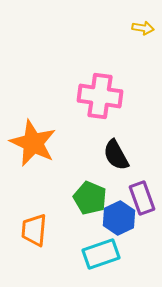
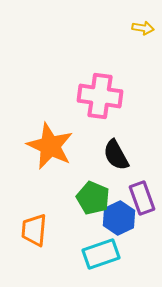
orange star: moved 17 px right, 3 px down
green pentagon: moved 3 px right
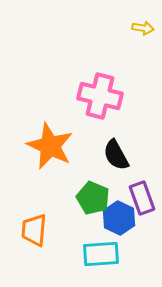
pink cross: rotated 6 degrees clockwise
blue hexagon: rotated 8 degrees counterclockwise
cyan rectangle: rotated 15 degrees clockwise
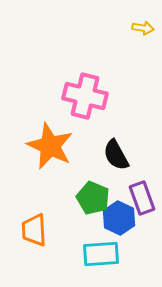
pink cross: moved 15 px left
orange trapezoid: rotated 8 degrees counterclockwise
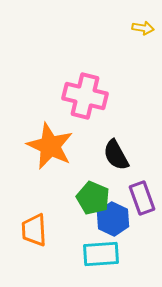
blue hexagon: moved 6 px left, 1 px down
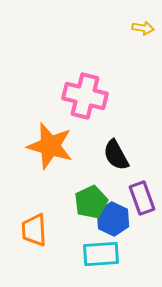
orange star: rotated 9 degrees counterclockwise
green pentagon: moved 2 px left, 4 px down; rotated 24 degrees clockwise
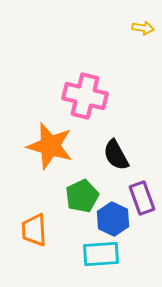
green pentagon: moved 9 px left, 6 px up
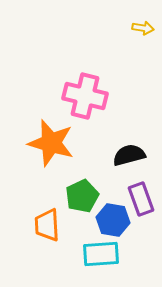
orange star: moved 1 px right, 3 px up
black semicircle: moved 13 px right; rotated 104 degrees clockwise
purple rectangle: moved 1 px left, 1 px down
blue hexagon: moved 1 px down; rotated 16 degrees counterclockwise
orange trapezoid: moved 13 px right, 5 px up
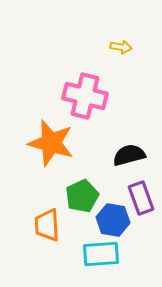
yellow arrow: moved 22 px left, 19 px down
purple rectangle: moved 1 px up
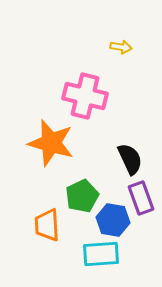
black semicircle: moved 1 px right, 4 px down; rotated 80 degrees clockwise
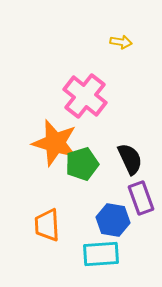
yellow arrow: moved 5 px up
pink cross: rotated 24 degrees clockwise
orange star: moved 4 px right
green pentagon: moved 32 px up; rotated 8 degrees clockwise
